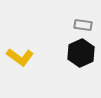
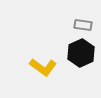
yellow L-shape: moved 23 px right, 10 px down
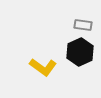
black hexagon: moved 1 px left, 1 px up
